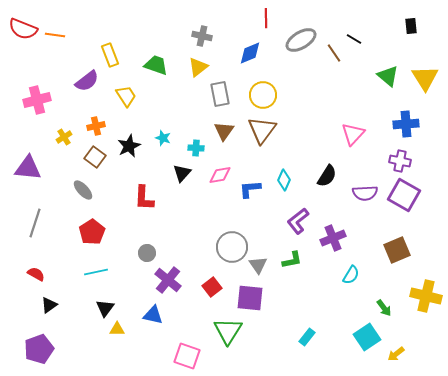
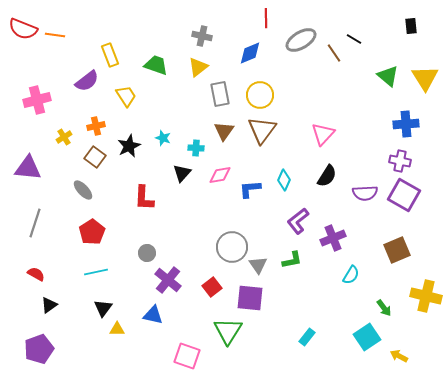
yellow circle at (263, 95): moved 3 px left
pink triangle at (353, 134): moved 30 px left
black triangle at (105, 308): moved 2 px left
yellow arrow at (396, 354): moved 3 px right, 2 px down; rotated 66 degrees clockwise
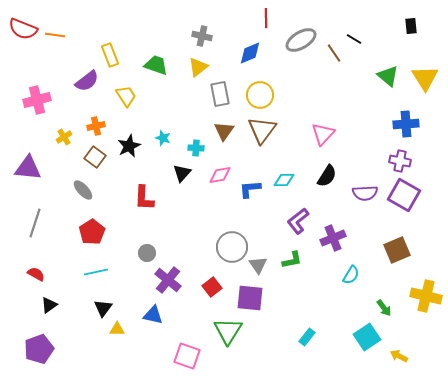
cyan diamond at (284, 180): rotated 65 degrees clockwise
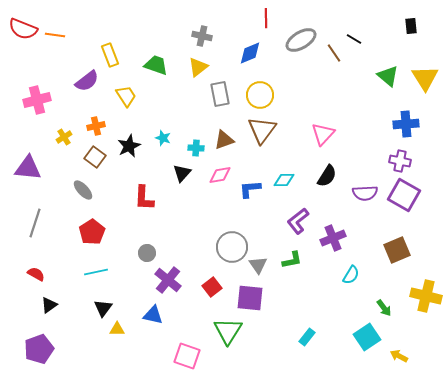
brown triangle at (224, 131): moved 9 px down; rotated 35 degrees clockwise
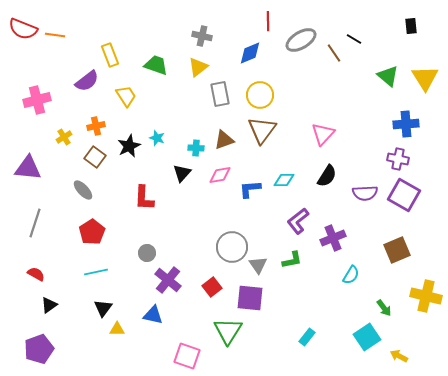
red line at (266, 18): moved 2 px right, 3 px down
cyan star at (163, 138): moved 6 px left
purple cross at (400, 161): moved 2 px left, 2 px up
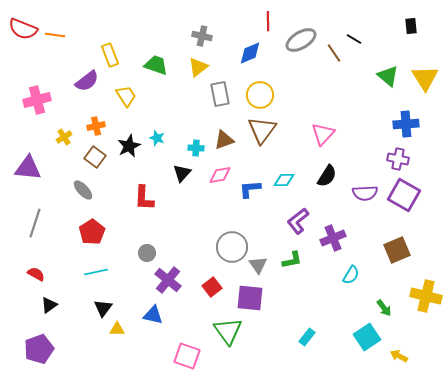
green triangle at (228, 331): rotated 8 degrees counterclockwise
